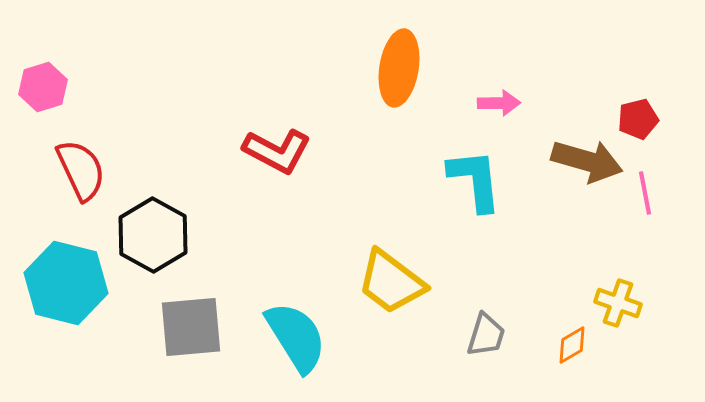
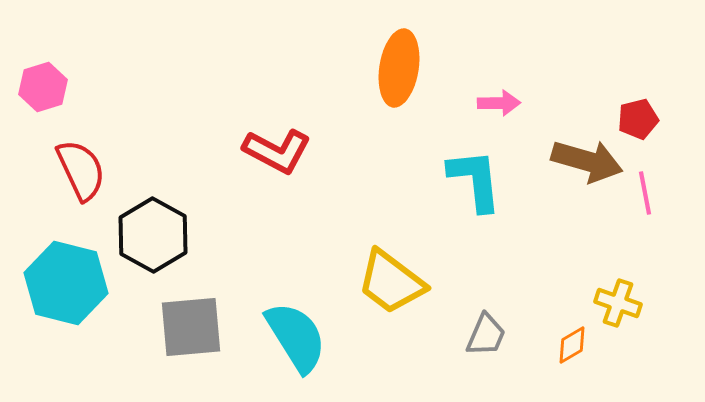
gray trapezoid: rotated 6 degrees clockwise
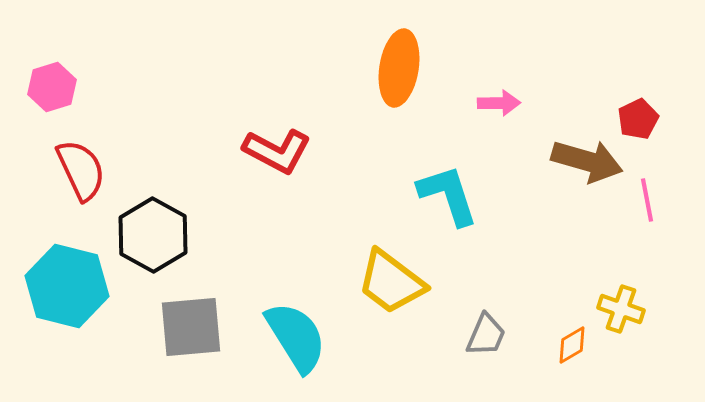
pink hexagon: moved 9 px right
red pentagon: rotated 12 degrees counterclockwise
cyan L-shape: moved 27 px left, 15 px down; rotated 12 degrees counterclockwise
pink line: moved 2 px right, 7 px down
cyan hexagon: moved 1 px right, 3 px down
yellow cross: moved 3 px right, 6 px down
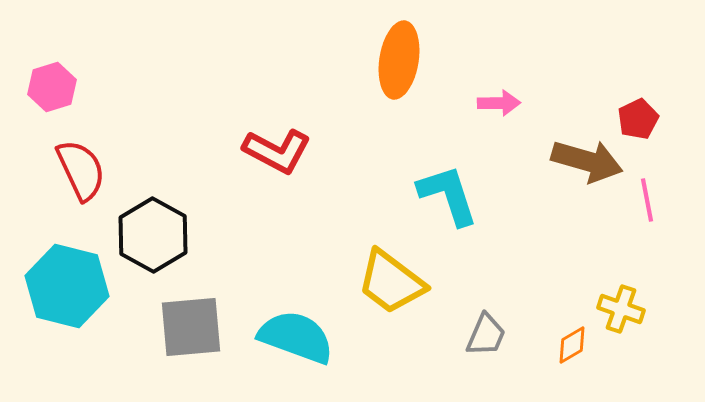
orange ellipse: moved 8 px up
cyan semicircle: rotated 38 degrees counterclockwise
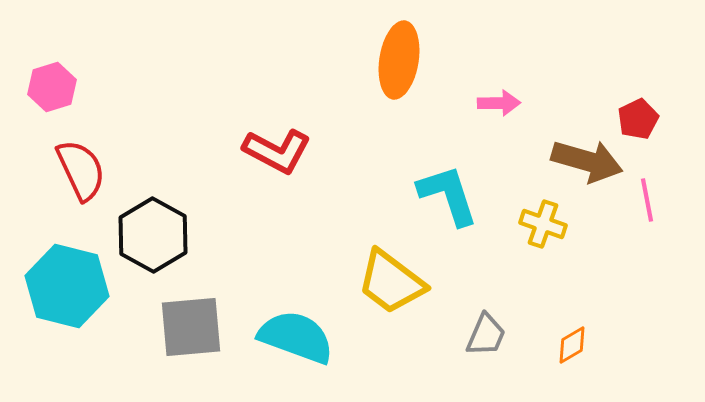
yellow cross: moved 78 px left, 85 px up
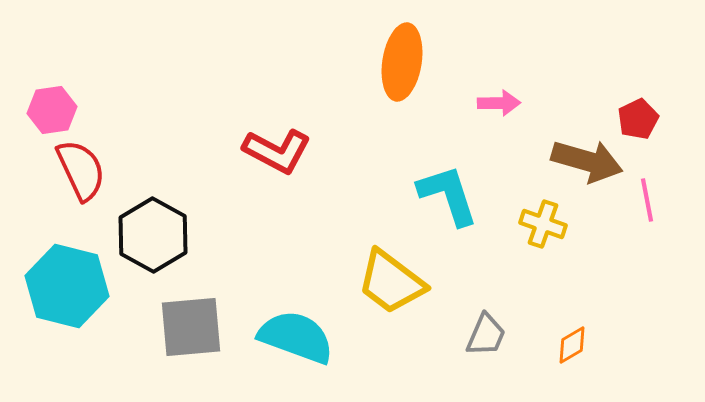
orange ellipse: moved 3 px right, 2 px down
pink hexagon: moved 23 px down; rotated 9 degrees clockwise
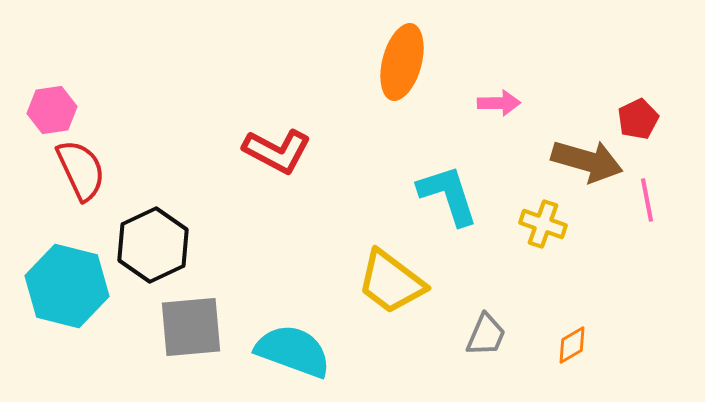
orange ellipse: rotated 6 degrees clockwise
black hexagon: moved 10 px down; rotated 6 degrees clockwise
cyan semicircle: moved 3 px left, 14 px down
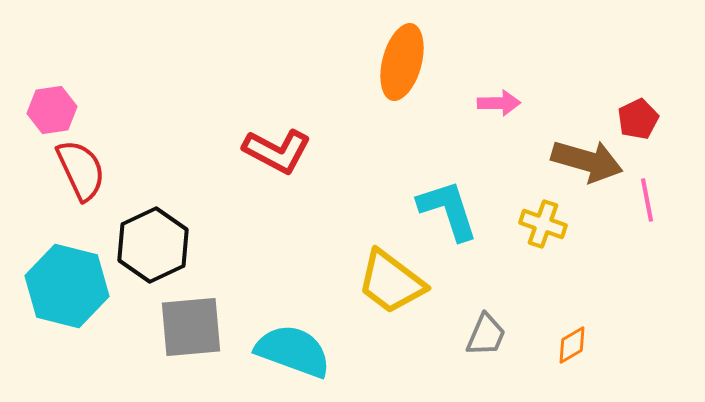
cyan L-shape: moved 15 px down
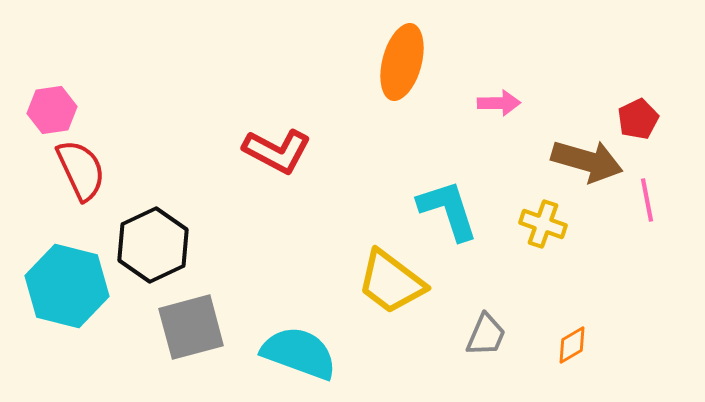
gray square: rotated 10 degrees counterclockwise
cyan semicircle: moved 6 px right, 2 px down
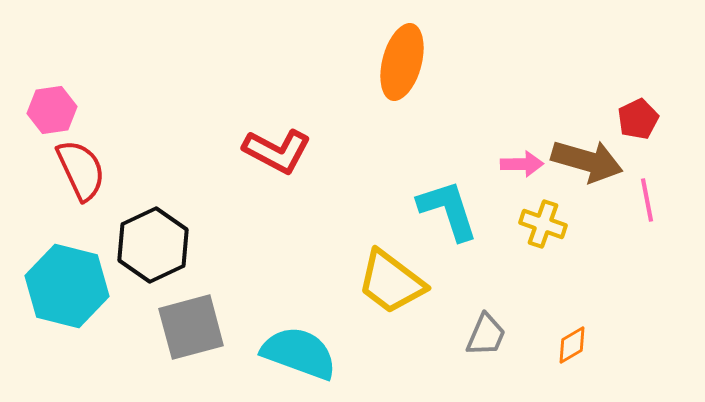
pink arrow: moved 23 px right, 61 px down
